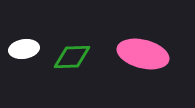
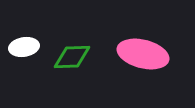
white ellipse: moved 2 px up
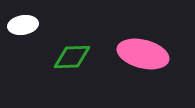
white ellipse: moved 1 px left, 22 px up
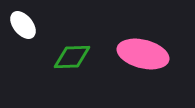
white ellipse: rotated 60 degrees clockwise
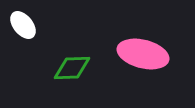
green diamond: moved 11 px down
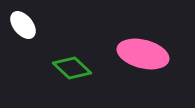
green diamond: rotated 45 degrees clockwise
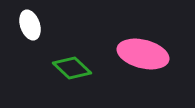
white ellipse: moved 7 px right; rotated 20 degrees clockwise
